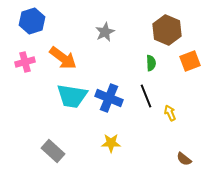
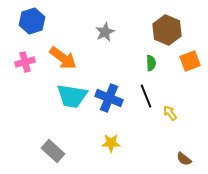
yellow arrow: rotated 14 degrees counterclockwise
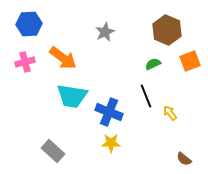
blue hexagon: moved 3 px left, 3 px down; rotated 15 degrees clockwise
green semicircle: moved 2 px right, 1 px down; rotated 112 degrees counterclockwise
blue cross: moved 14 px down
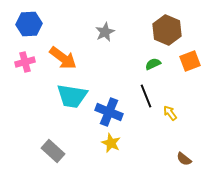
yellow star: rotated 24 degrees clockwise
